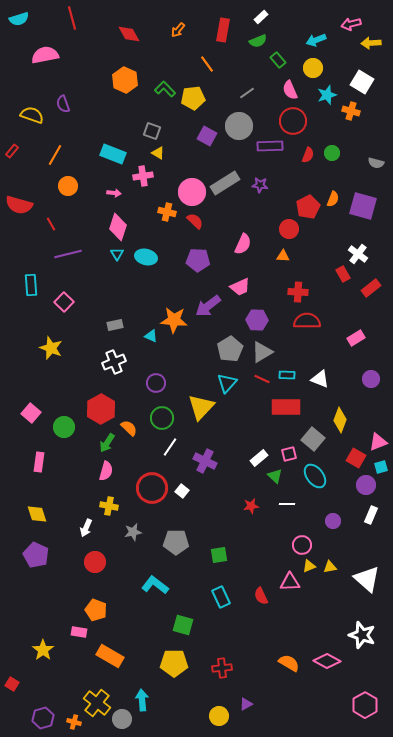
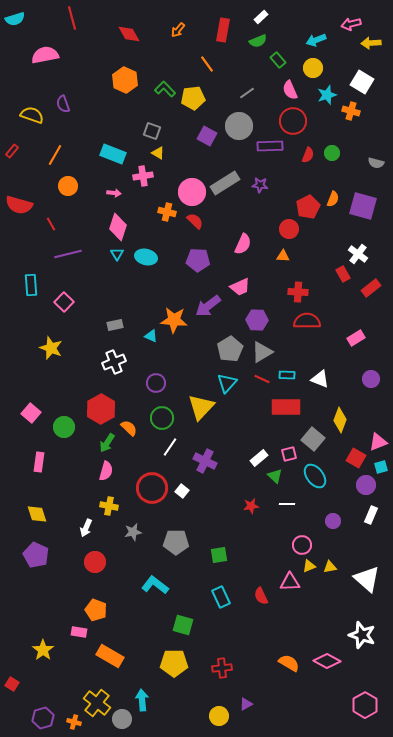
cyan semicircle at (19, 19): moved 4 px left
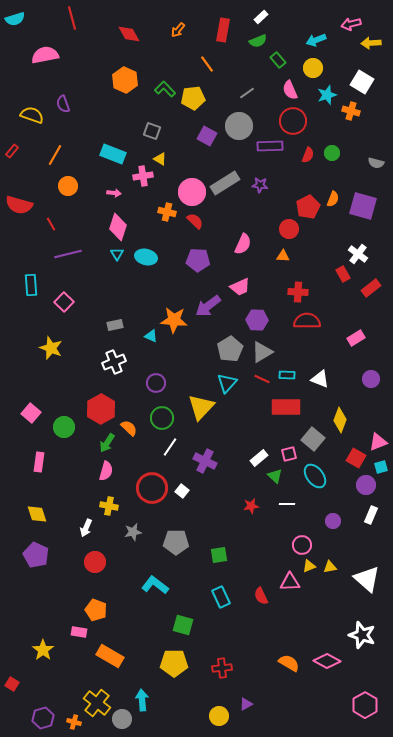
yellow triangle at (158, 153): moved 2 px right, 6 px down
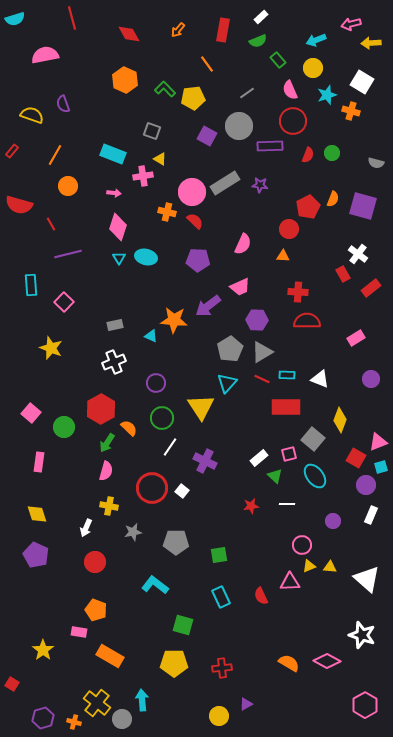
cyan triangle at (117, 254): moved 2 px right, 4 px down
yellow triangle at (201, 407): rotated 16 degrees counterclockwise
yellow triangle at (330, 567): rotated 16 degrees clockwise
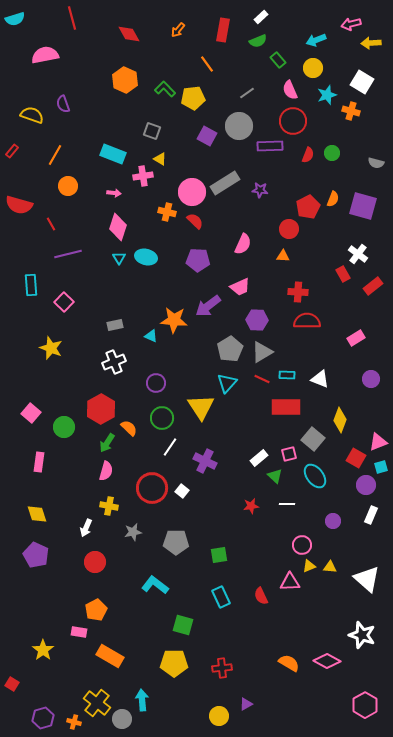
purple star at (260, 185): moved 5 px down
red rectangle at (371, 288): moved 2 px right, 2 px up
orange pentagon at (96, 610): rotated 25 degrees clockwise
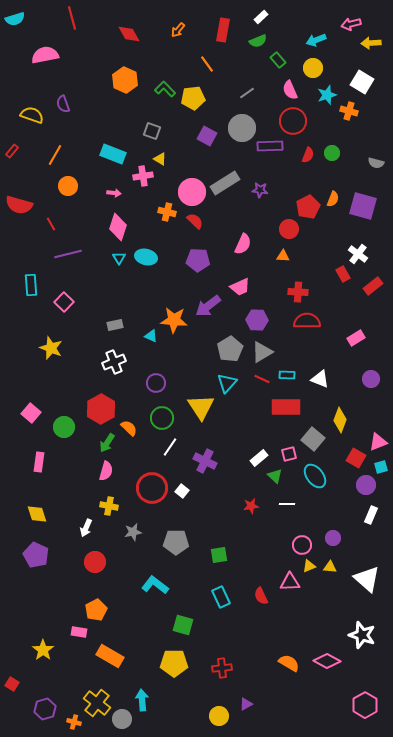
orange cross at (351, 111): moved 2 px left
gray circle at (239, 126): moved 3 px right, 2 px down
purple circle at (333, 521): moved 17 px down
purple hexagon at (43, 718): moved 2 px right, 9 px up
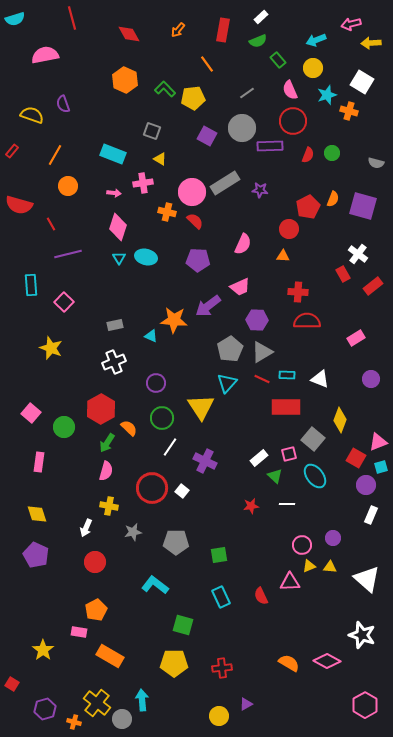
pink cross at (143, 176): moved 7 px down
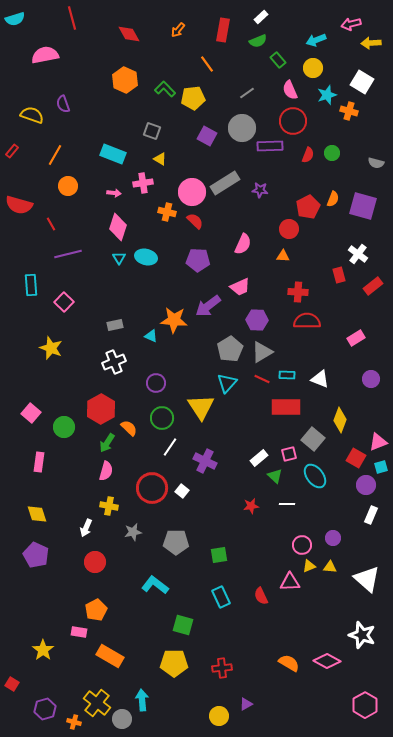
red rectangle at (343, 274): moved 4 px left, 1 px down; rotated 14 degrees clockwise
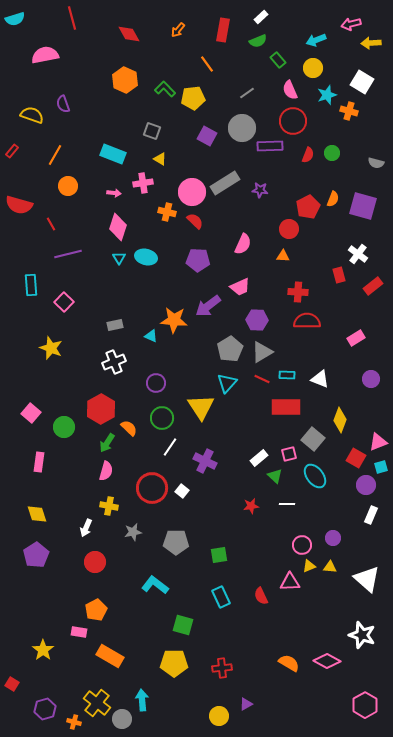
purple pentagon at (36, 555): rotated 15 degrees clockwise
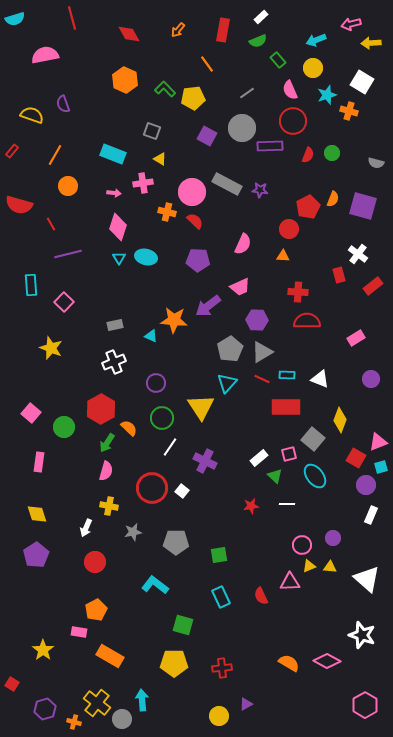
gray rectangle at (225, 183): moved 2 px right, 1 px down; rotated 60 degrees clockwise
